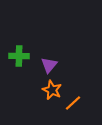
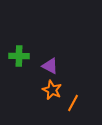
purple triangle: moved 1 px right, 1 px down; rotated 42 degrees counterclockwise
orange line: rotated 18 degrees counterclockwise
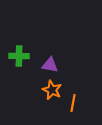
purple triangle: moved 1 px up; rotated 18 degrees counterclockwise
orange line: rotated 18 degrees counterclockwise
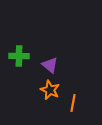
purple triangle: rotated 30 degrees clockwise
orange star: moved 2 px left
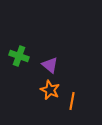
green cross: rotated 18 degrees clockwise
orange line: moved 1 px left, 2 px up
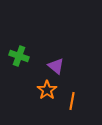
purple triangle: moved 6 px right, 1 px down
orange star: moved 3 px left; rotated 12 degrees clockwise
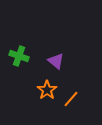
purple triangle: moved 5 px up
orange line: moved 1 px left, 2 px up; rotated 30 degrees clockwise
